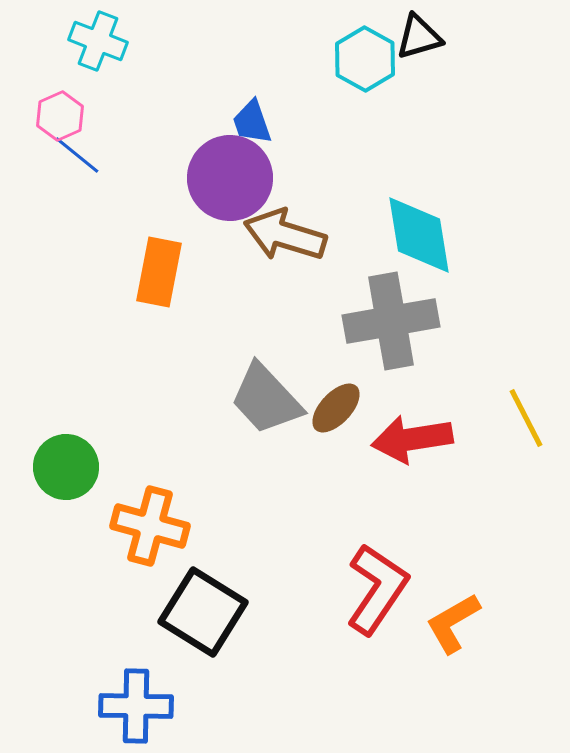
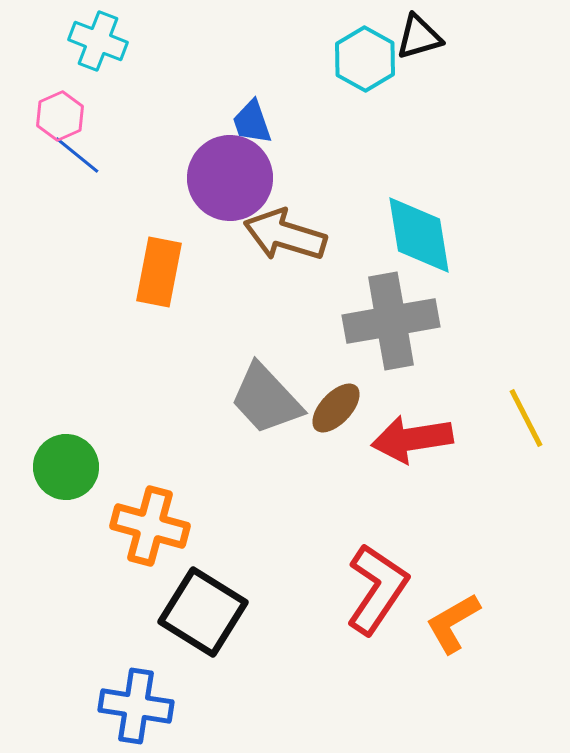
blue cross: rotated 8 degrees clockwise
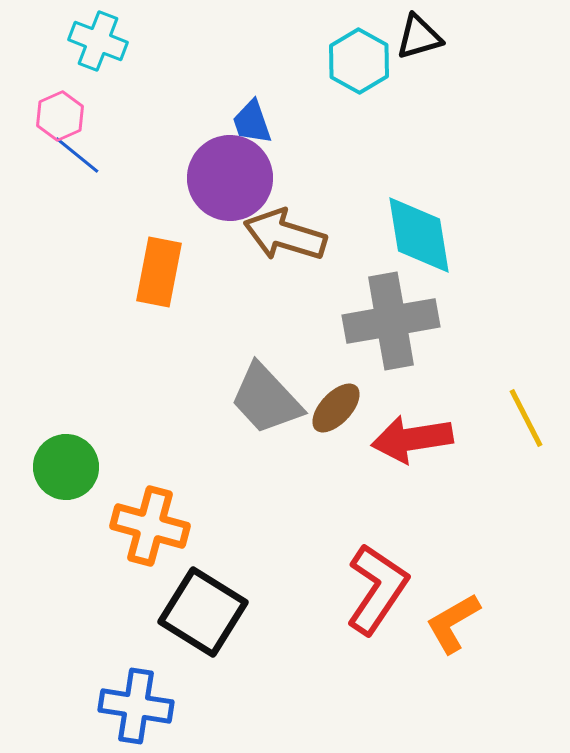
cyan hexagon: moved 6 px left, 2 px down
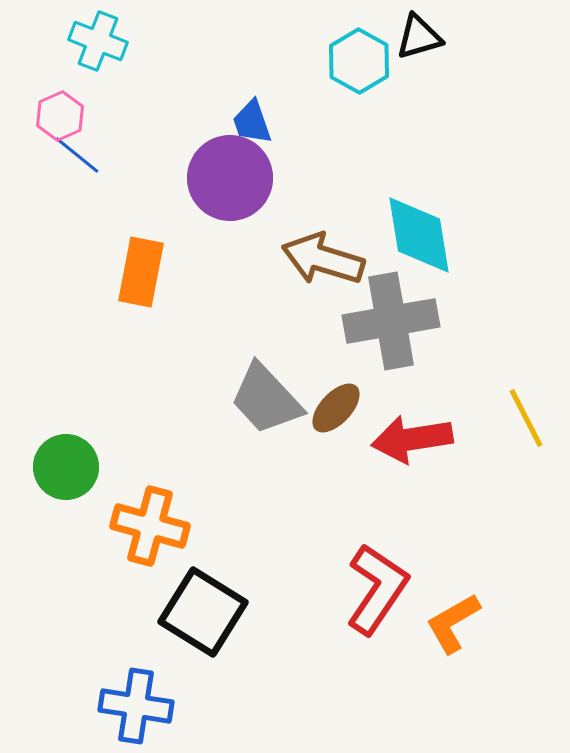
brown arrow: moved 38 px right, 24 px down
orange rectangle: moved 18 px left
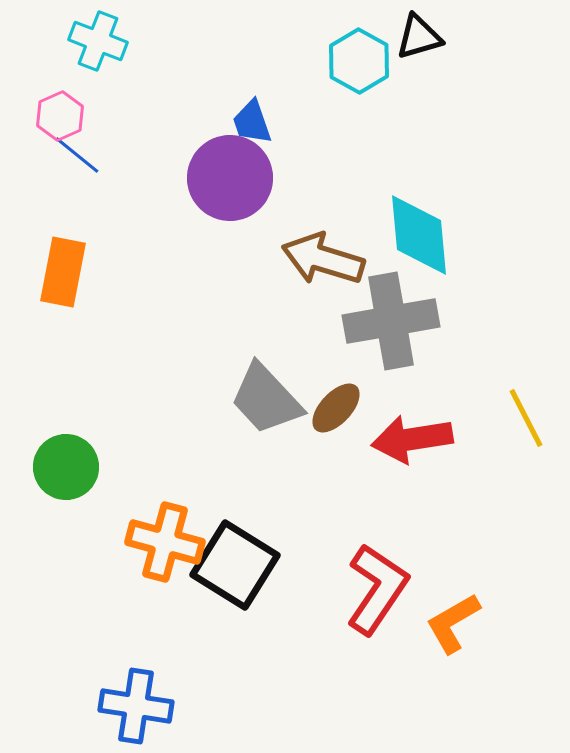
cyan diamond: rotated 4 degrees clockwise
orange rectangle: moved 78 px left
orange cross: moved 15 px right, 16 px down
black square: moved 32 px right, 47 px up
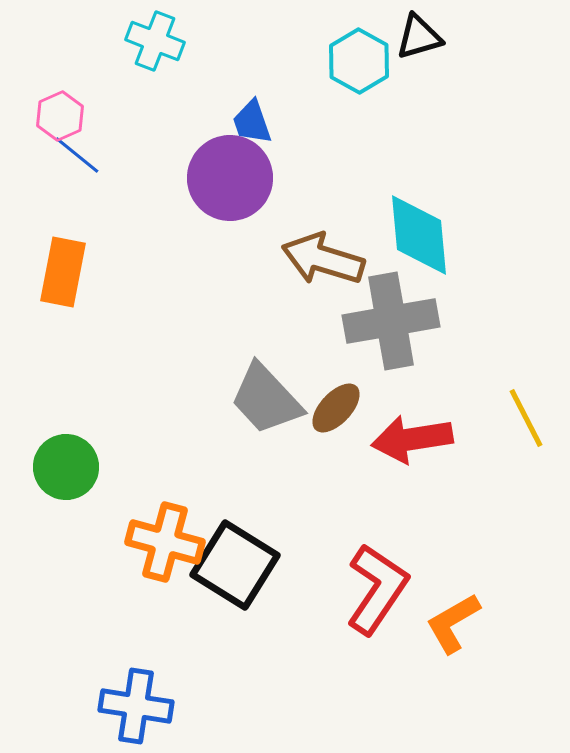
cyan cross: moved 57 px right
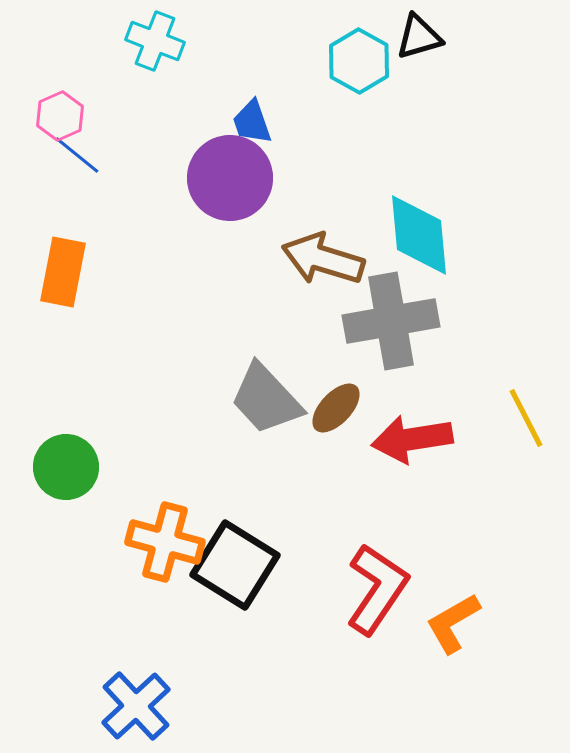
blue cross: rotated 38 degrees clockwise
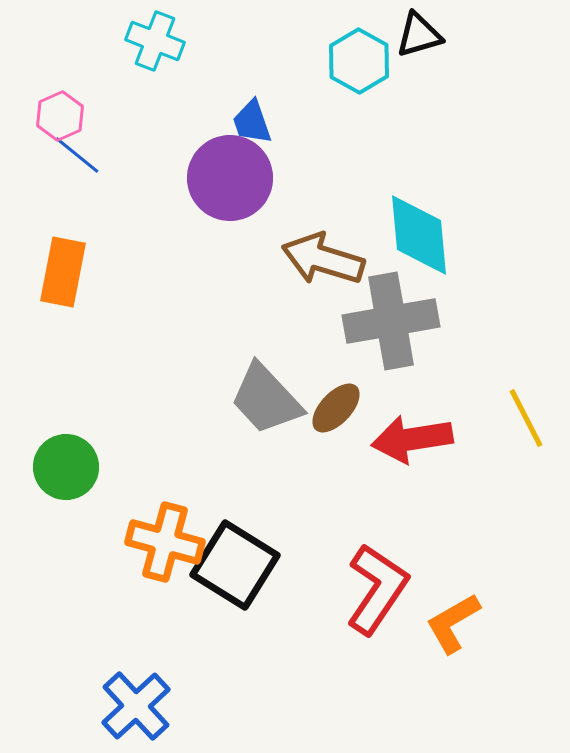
black triangle: moved 2 px up
